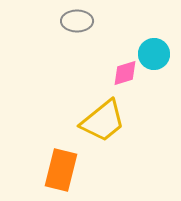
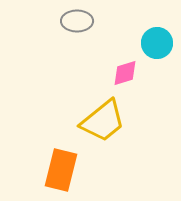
cyan circle: moved 3 px right, 11 px up
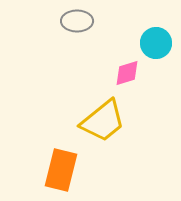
cyan circle: moved 1 px left
pink diamond: moved 2 px right
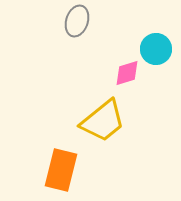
gray ellipse: rotated 72 degrees counterclockwise
cyan circle: moved 6 px down
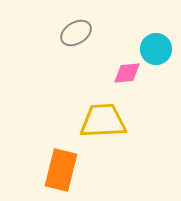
gray ellipse: moved 1 px left, 12 px down; rotated 40 degrees clockwise
pink diamond: rotated 12 degrees clockwise
yellow trapezoid: rotated 144 degrees counterclockwise
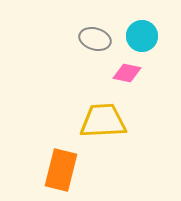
gray ellipse: moved 19 px right, 6 px down; rotated 48 degrees clockwise
cyan circle: moved 14 px left, 13 px up
pink diamond: rotated 16 degrees clockwise
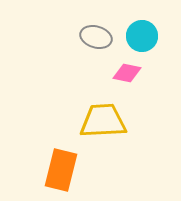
gray ellipse: moved 1 px right, 2 px up
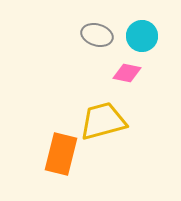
gray ellipse: moved 1 px right, 2 px up
yellow trapezoid: rotated 12 degrees counterclockwise
orange rectangle: moved 16 px up
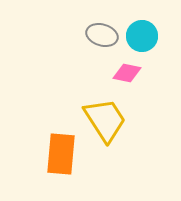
gray ellipse: moved 5 px right
yellow trapezoid: moved 2 px right, 1 px up; rotated 72 degrees clockwise
orange rectangle: rotated 9 degrees counterclockwise
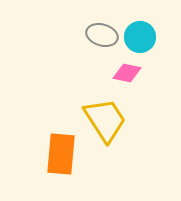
cyan circle: moved 2 px left, 1 px down
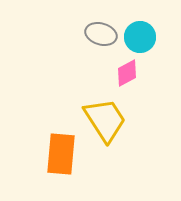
gray ellipse: moved 1 px left, 1 px up
pink diamond: rotated 40 degrees counterclockwise
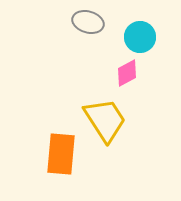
gray ellipse: moved 13 px left, 12 px up
